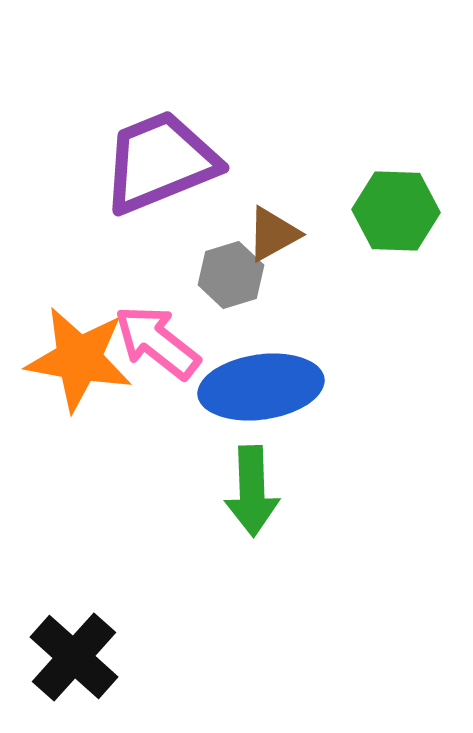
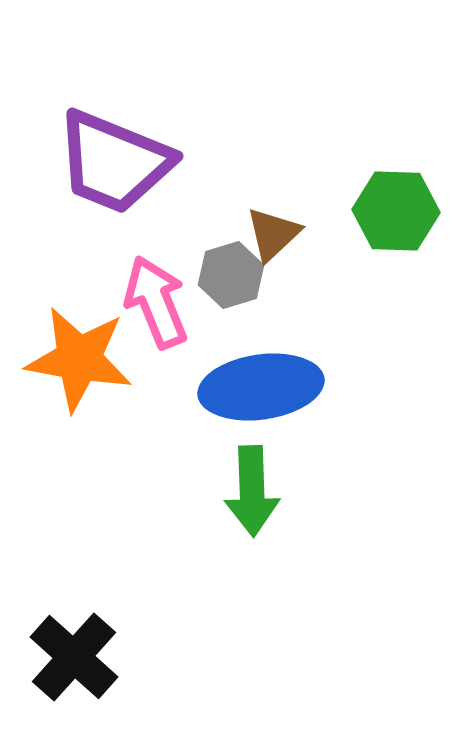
purple trapezoid: moved 46 px left; rotated 136 degrees counterclockwise
brown triangle: rotated 14 degrees counterclockwise
pink arrow: moved 1 px left, 40 px up; rotated 30 degrees clockwise
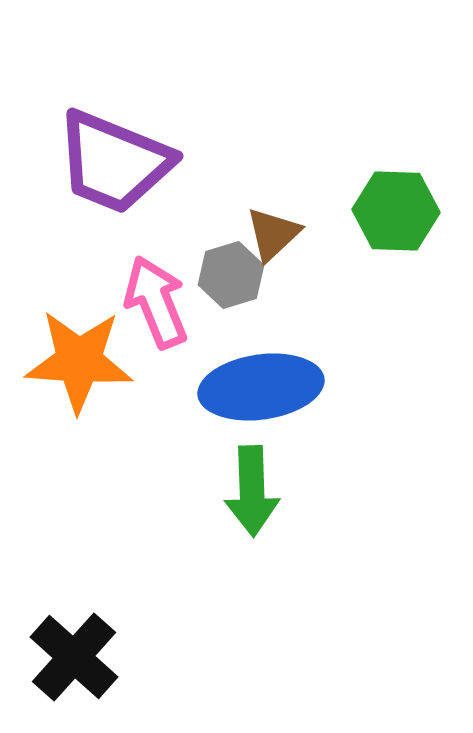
orange star: moved 2 px down; rotated 6 degrees counterclockwise
